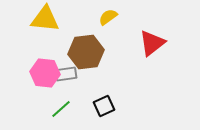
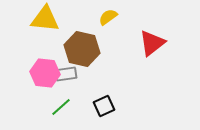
brown hexagon: moved 4 px left, 3 px up; rotated 20 degrees clockwise
green line: moved 2 px up
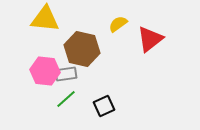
yellow semicircle: moved 10 px right, 7 px down
red triangle: moved 2 px left, 4 px up
pink hexagon: moved 2 px up
green line: moved 5 px right, 8 px up
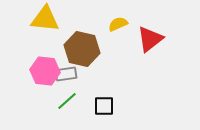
yellow semicircle: rotated 12 degrees clockwise
green line: moved 1 px right, 2 px down
black square: rotated 25 degrees clockwise
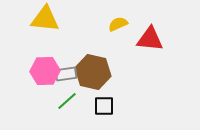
red triangle: rotated 44 degrees clockwise
brown hexagon: moved 11 px right, 23 px down
pink hexagon: rotated 8 degrees counterclockwise
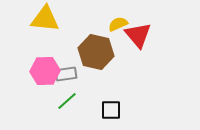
red triangle: moved 12 px left, 4 px up; rotated 44 degrees clockwise
brown hexagon: moved 3 px right, 20 px up
black square: moved 7 px right, 4 px down
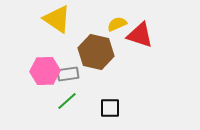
yellow triangle: moved 12 px right; rotated 28 degrees clockwise
yellow semicircle: moved 1 px left
red triangle: moved 2 px right; rotated 32 degrees counterclockwise
gray rectangle: moved 2 px right
black square: moved 1 px left, 2 px up
